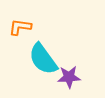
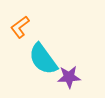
orange L-shape: rotated 45 degrees counterclockwise
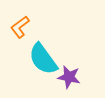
purple star: rotated 15 degrees clockwise
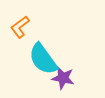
purple star: moved 6 px left, 1 px down
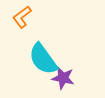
orange L-shape: moved 2 px right, 10 px up
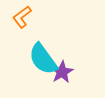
purple star: moved 1 px left, 6 px up; rotated 30 degrees clockwise
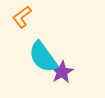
cyan semicircle: moved 2 px up
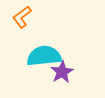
cyan semicircle: moved 1 px right, 1 px up; rotated 120 degrees clockwise
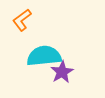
orange L-shape: moved 3 px down
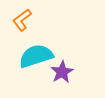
cyan semicircle: moved 8 px left; rotated 12 degrees counterclockwise
